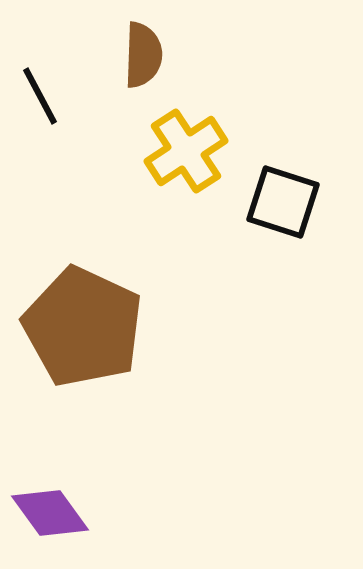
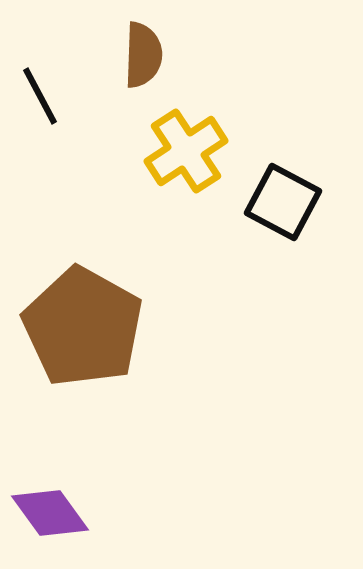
black square: rotated 10 degrees clockwise
brown pentagon: rotated 4 degrees clockwise
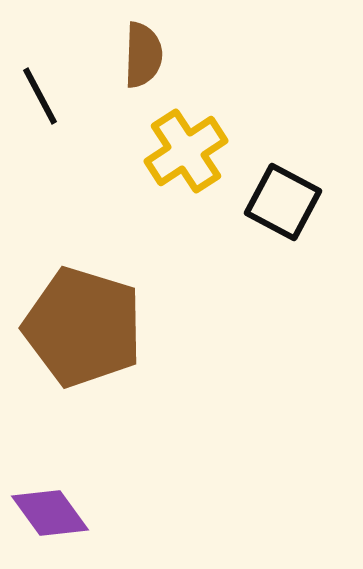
brown pentagon: rotated 12 degrees counterclockwise
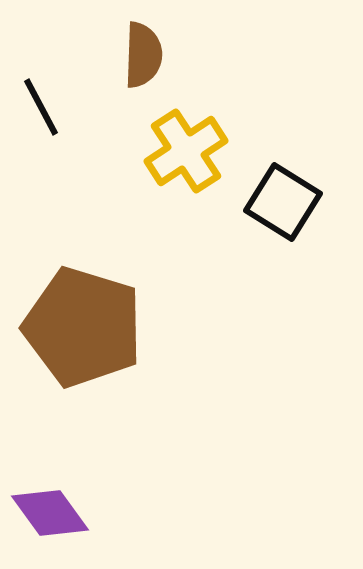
black line: moved 1 px right, 11 px down
black square: rotated 4 degrees clockwise
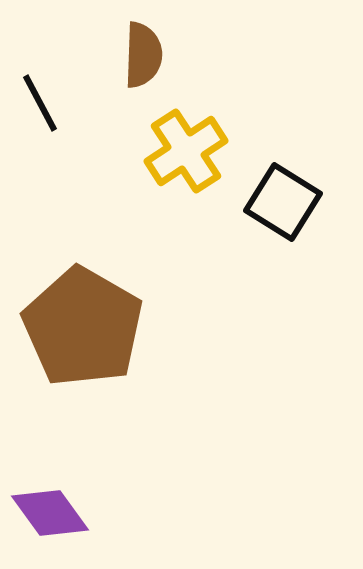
black line: moved 1 px left, 4 px up
brown pentagon: rotated 13 degrees clockwise
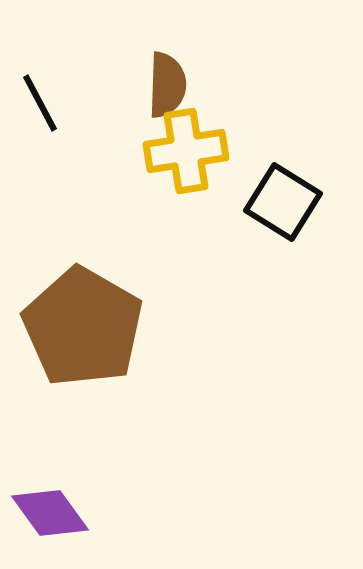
brown semicircle: moved 24 px right, 30 px down
yellow cross: rotated 24 degrees clockwise
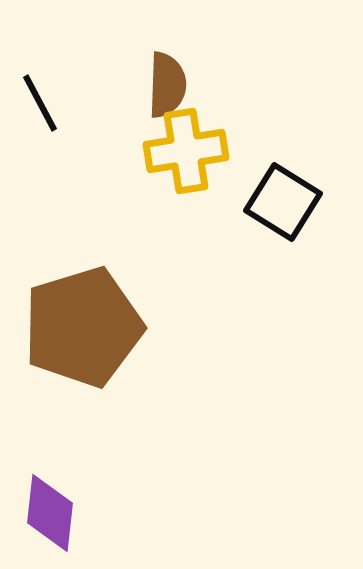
brown pentagon: rotated 25 degrees clockwise
purple diamond: rotated 42 degrees clockwise
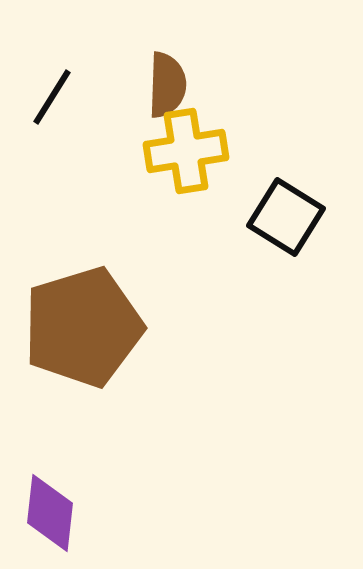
black line: moved 12 px right, 6 px up; rotated 60 degrees clockwise
black square: moved 3 px right, 15 px down
